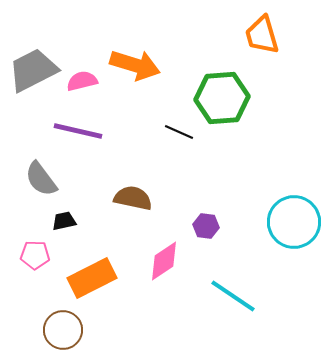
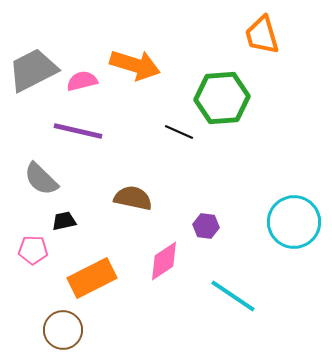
gray semicircle: rotated 9 degrees counterclockwise
pink pentagon: moved 2 px left, 5 px up
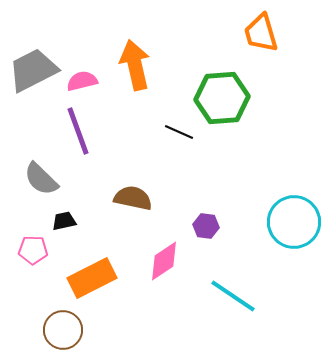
orange trapezoid: moved 1 px left, 2 px up
orange arrow: rotated 120 degrees counterclockwise
purple line: rotated 57 degrees clockwise
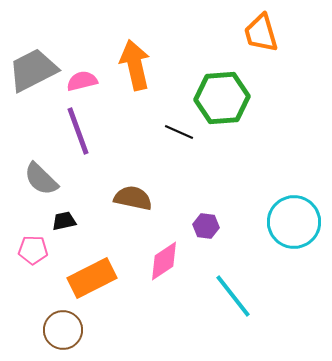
cyan line: rotated 18 degrees clockwise
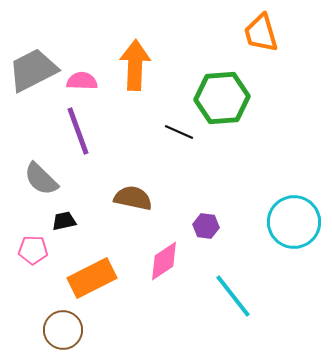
orange arrow: rotated 15 degrees clockwise
pink semicircle: rotated 16 degrees clockwise
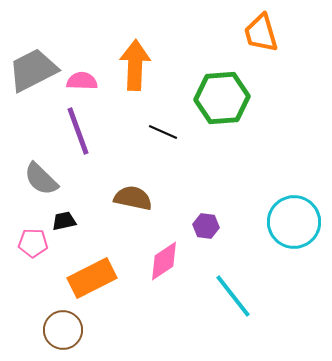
black line: moved 16 px left
pink pentagon: moved 7 px up
